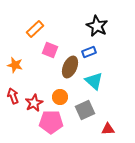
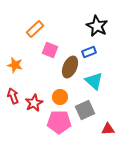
pink pentagon: moved 8 px right
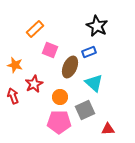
cyan triangle: moved 2 px down
red star: moved 19 px up
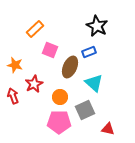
red triangle: rotated 16 degrees clockwise
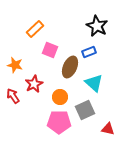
red arrow: rotated 14 degrees counterclockwise
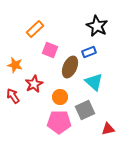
cyan triangle: moved 1 px up
red triangle: rotated 24 degrees counterclockwise
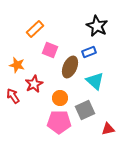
orange star: moved 2 px right
cyan triangle: moved 1 px right, 1 px up
orange circle: moved 1 px down
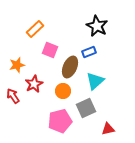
orange star: rotated 28 degrees counterclockwise
cyan triangle: rotated 36 degrees clockwise
orange circle: moved 3 px right, 7 px up
gray square: moved 1 px right, 2 px up
pink pentagon: moved 1 px right, 1 px up; rotated 15 degrees counterclockwise
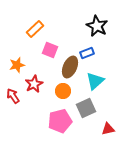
blue rectangle: moved 2 px left, 1 px down
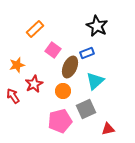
pink square: moved 3 px right; rotated 14 degrees clockwise
gray square: moved 1 px down
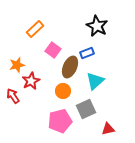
red star: moved 3 px left, 3 px up
